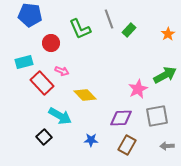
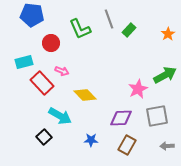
blue pentagon: moved 2 px right
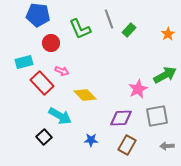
blue pentagon: moved 6 px right
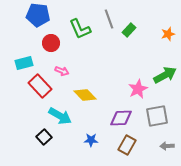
orange star: rotated 16 degrees clockwise
cyan rectangle: moved 1 px down
red rectangle: moved 2 px left, 3 px down
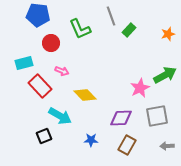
gray line: moved 2 px right, 3 px up
pink star: moved 2 px right, 1 px up
black square: moved 1 px up; rotated 21 degrees clockwise
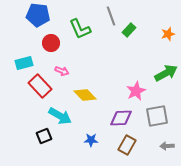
green arrow: moved 1 px right, 2 px up
pink star: moved 4 px left, 3 px down
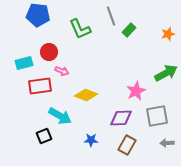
red circle: moved 2 px left, 9 px down
red rectangle: rotated 55 degrees counterclockwise
yellow diamond: moved 1 px right; rotated 25 degrees counterclockwise
gray arrow: moved 3 px up
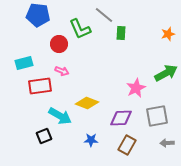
gray line: moved 7 px left, 1 px up; rotated 30 degrees counterclockwise
green rectangle: moved 8 px left, 3 px down; rotated 40 degrees counterclockwise
red circle: moved 10 px right, 8 px up
pink star: moved 3 px up
yellow diamond: moved 1 px right, 8 px down
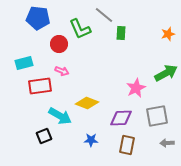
blue pentagon: moved 3 px down
brown rectangle: rotated 18 degrees counterclockwise
